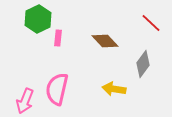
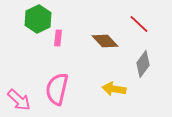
red line: moved 12 px left, 1 px down
pink arrow: moved 6 px left, 1 px up; rotated 70 degrees counterclockwise
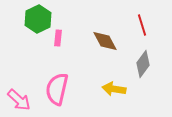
red line: moved 3 px right, 1 px down; rotated 30 degrees clockwise
brown diamond: rotated 16 degrees clockwise
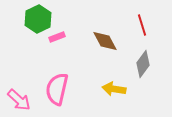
pink rectangle: moved 1 px left, 1 px up; rotated 63 degrees clockwise
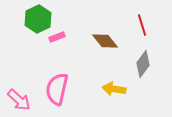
brown diamond: rotated 12 degrees counterclockwise
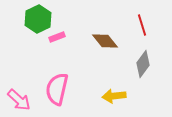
yellow arrow: moved 7 px down; rotated 15 degrees counterclockwise
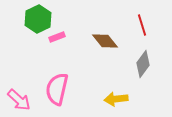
yellow arrow: moved 2 px right, 3 px down
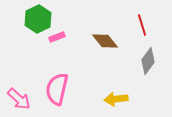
gray diamond: moved 5 px right, 3 px up
pink arrow: moved 1 px up
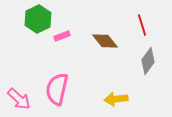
pink rectangle: moved 5 px right, 1 px up
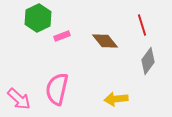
green hexagon: moved 1 px up
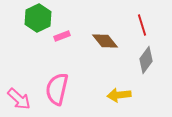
gray diamond: moved 2 px left, 1 px up
yellow arrow: moved 3 px right, 4 px up
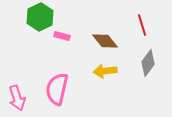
green hexagon: moved 2 px right, 1 px up
pink rectangle: rotated 35 degrees clockwise
gray diamond: moved 2 px right, 3 px down
yellow arrow: moved 14 px left, 24 px up
pink arrow: moved 2 px left, 1 px up; rotated 30 degrees clockwise
